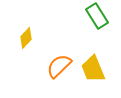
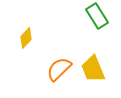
orange semicircle: moved 3 px down
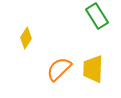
yellow diamond: rotated 10 degrees counterclockwise
yellow trapezoid: rotated 24 degrees clockwise
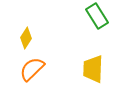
orange semicircle: moved 27 px left
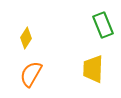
green rectangle: moved 6 px right, 9 px down; rotated 10 degrees clockwise
orange semicircle: moved 1 px left, 5 px down; rotated 16 degrees counterclockwise
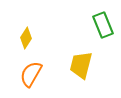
yellow trapezoid: moved 12 px left, 4 px up; rotated 12 degrees clockwise
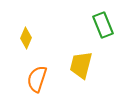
yellow diamond: rotated 10 degrees counterclockwise
orange semicircle: moved 6 px right, 5 px down; rotated 12 degrees counterclockwise
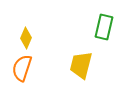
green rectangle: moved 1 px right, 2 px down; rotated 35 degrees clockwise
orange semicircle: moved 15 px left, 11 px up
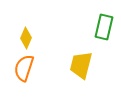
orange semicircle: moved 2 px right
